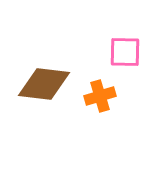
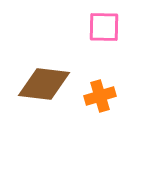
pink square: moved 21 px left, 25 px up
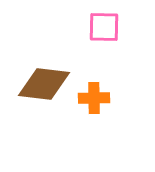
orange cross: moved 6 px left, 2 px down; rotated 16 degrees clockwise
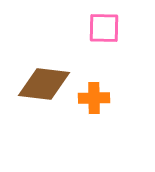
pink square: moved 1 px down
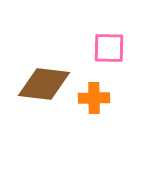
pink square: moved 5 px right, 20 px down
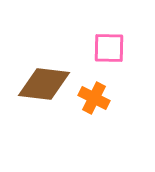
orange cross: rotated 28 degrees clockwise
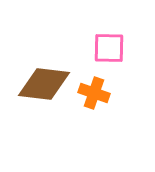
orange cross: moved 5 px up; rotated 8 degrees counterclockwise
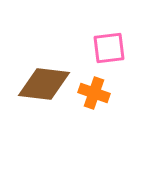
pink square: rotated 8 degrees counterclockwise
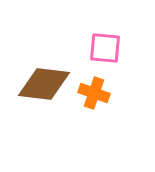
pink square: moved 4 px left; rotated 12 degrees clockwise
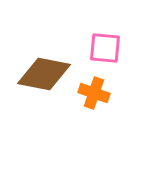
brown diamond: moved 10 px up; rotated 4 degrees clockwise
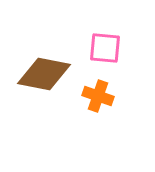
orange cross: moved 4 px right, 3 px down
